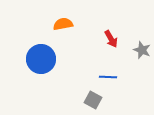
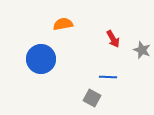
red arrow: moved 2 px right
gray square: moved 1 px left, 2 px up
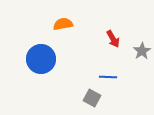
gray star: moved 1 px down; rotated 18 degrees clockwise
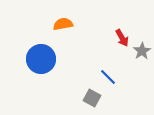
red arrow: moved 9 px right, 1 px up
blue line: rotated 42 degrees clockwise
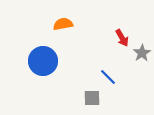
gray star: moved 2 px down
blue circle: moved 2 px right, 2 px down
gray square: rotated 30 degrees counterclockwise
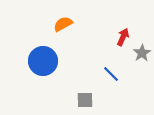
orange semicircle: rotated 18 degrees counterclockwise
red arrow: moved 1 px right, 1 px up; rotated 126 degrees counterclockwise
blue line: moved 3 px right, 3 px up
gray square: moved 7 px left, 2 px down
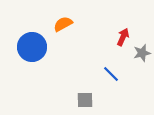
gray star: rotated 18 degrees clockwise
blue circle: moved 11 px left, 14 px up
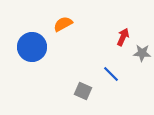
gray star: rotated 18 degrees clockwise
gray square: moved 2 px left, 9 px up; rotated 24 degrees clockwise
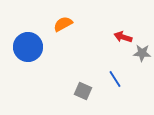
red arrow: rotated 96 degrees counterclockwise
blue circle: moved 4 px left
blue line: moved 4 px right, 5 px down; rotated 12 degrees clockwise
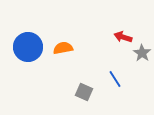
orange semicircle: moved 24 px down; rotated 18 degrees clockwise
gray star: rotated 30 degrees clockwise
gray square: moved 1 px right, 1 px down
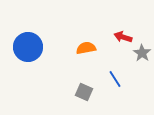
orange semicircle: moved 23 px right
